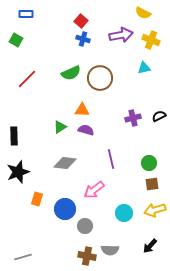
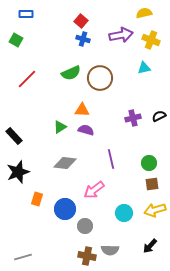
yellow semicircle: moved 1 px right; rotated 140 degrees clockwise
black rectangle: rotated 42 degrees counterclockwise
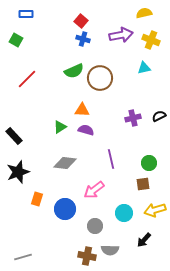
green semicircle: moved 3 px right, 2 px up
brown square: moved 9 px left
gray circle: moved 10 px right
black arrow: moved 6 px left, 6 px up
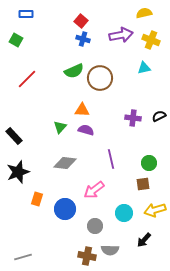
purple cross: rotated 21 degrees clockwise
green triangle: rotated 16 degrees counterclockwise
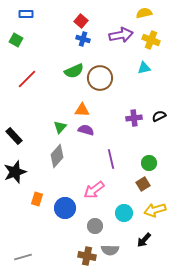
purple cross: moved 1 px right; rotated 14 degrees counterclockwise
gray diamond: moved 8 px left, 7 px up; rotated 55 degrees counterclockwise
black star: moved 3 px left
brown square: rotated 24 degrees counterclockwise
blue circle: moved 1 px up
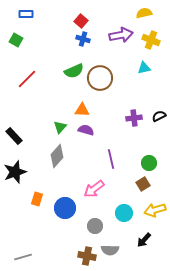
pink arrow: moved 1 px up
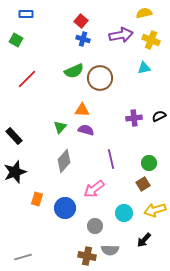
gray diamond: moved 7 px right, 5 px down
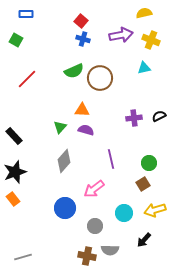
orange rectangle: moved 24 px left; rotated 56 degrees counterclockwise
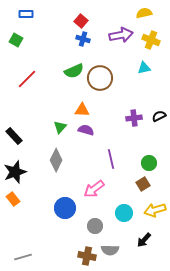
gray diamond: moved 8 px left, 1 px up; rotated 15 degrees counterclockwise
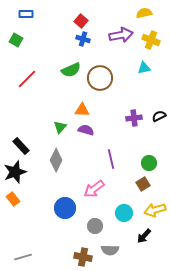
green semicircle: moved 3 px left, 1 px up
black rectangle: moved 7 px right, 10 px down
black arrow: moved 4 px up
brown cross: moved 4 px left, 1 px down
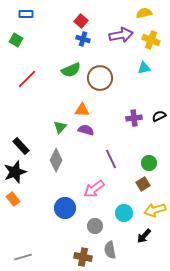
purple line: rotated 12 degrees counterclockwise
gray semicircle: rotated 78 degrees clockwise
